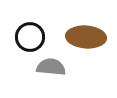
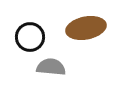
brown ellipse: moved 9 px up; rotated 15 degrees counterclockwise
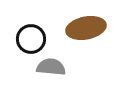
black circle: moved 1 px right, 2 px down
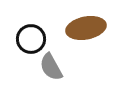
gray semicircle: rotated 124 degrees counterclockwise
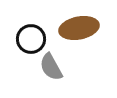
brown ellipse: moved 7 px left
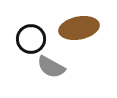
gray semicircle: rotated 32 degrees counterclockwise
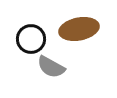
brown ellipse: moved 1 px down
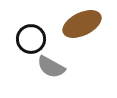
brown ellipse: moved 3 px right, 5 px up; rotated 15 degrees counterclockwise
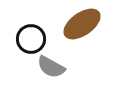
brown ellipse: rotated 9 degrees counterclockwise
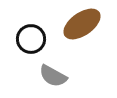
gray semicircle: moved 2 px right, 9 px down
